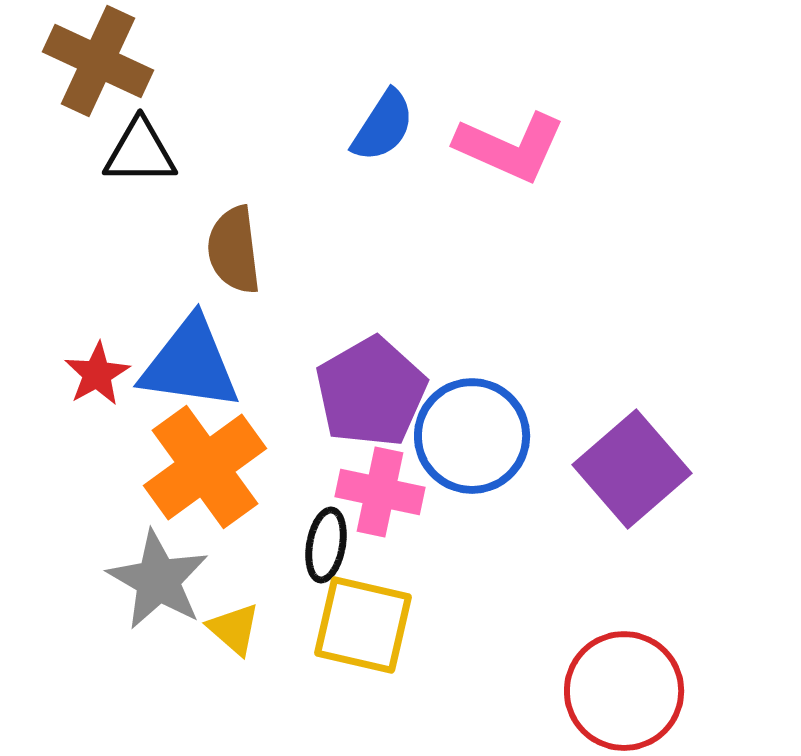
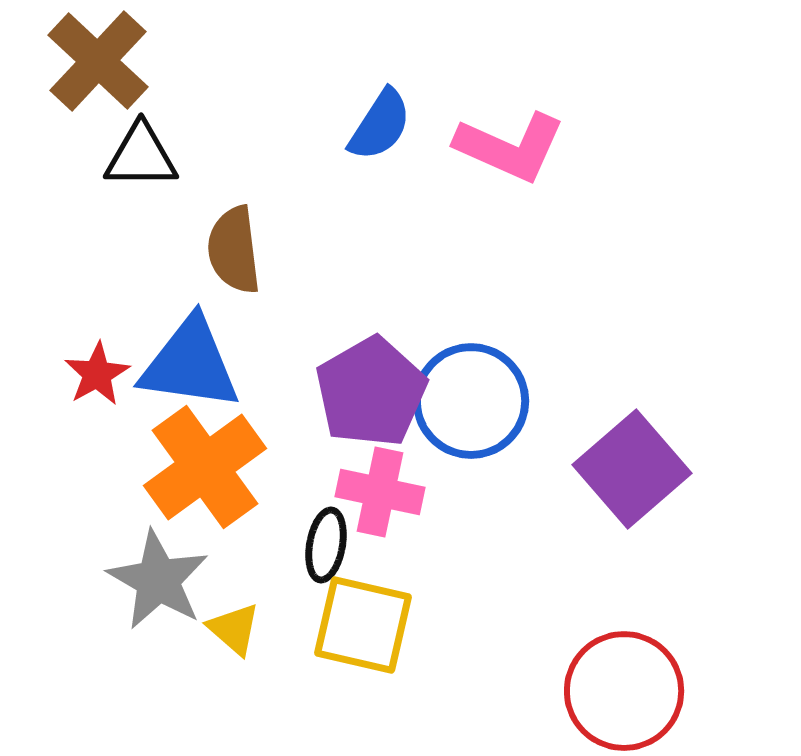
brown cross: rotated 18 degrees clockwise
blue semicircle: moved 3 px left, 1 px up
black triangle: moved 1 px right, 4 px down
blue circle: moved 1 px left, 35 px up
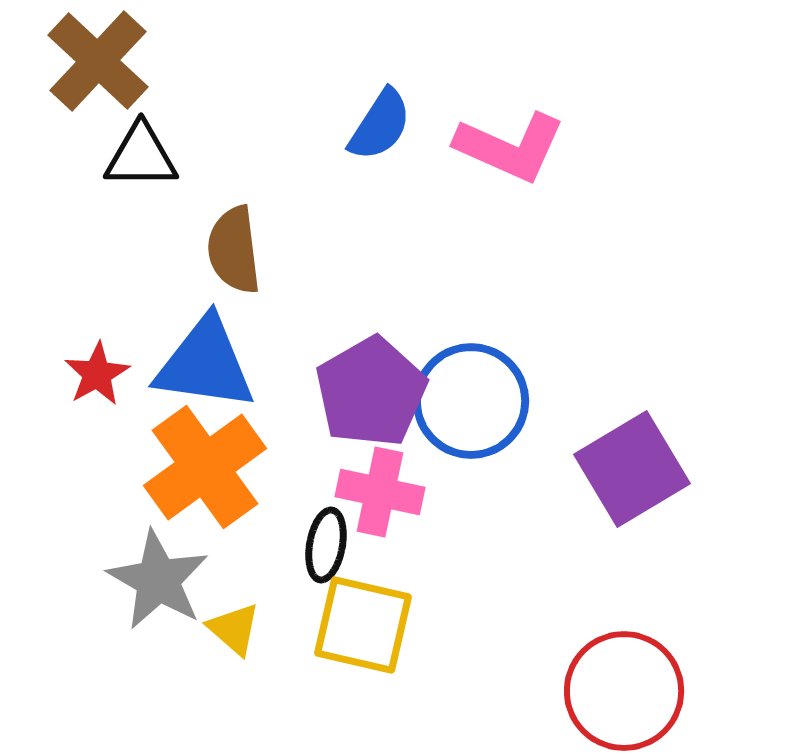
blue triangle: moved 15 px right
purple square: rotated 10 degrees clockwise
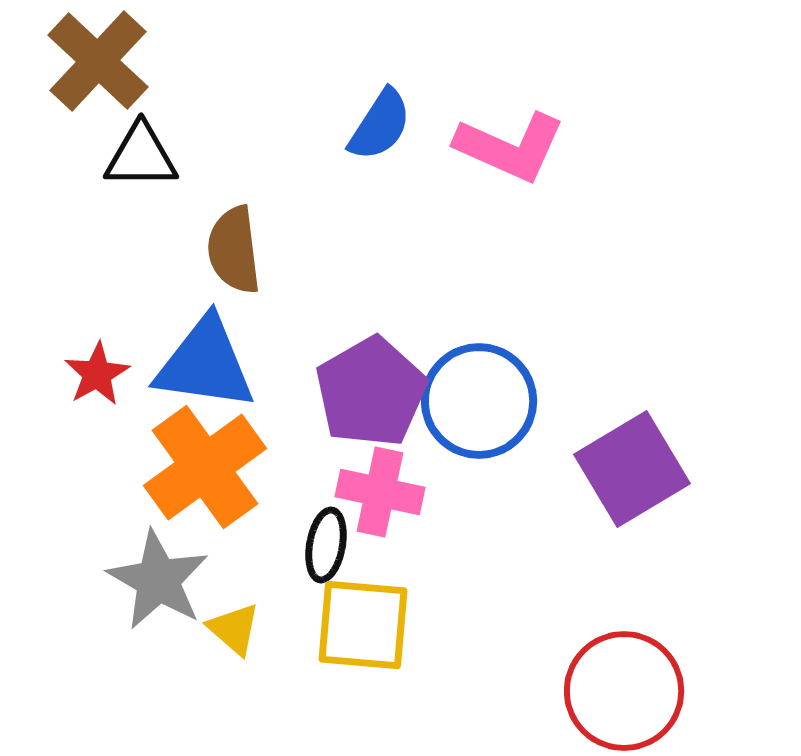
blue circle: moved 8 px right
yellow square: rotated 8 degrees counterclockwise
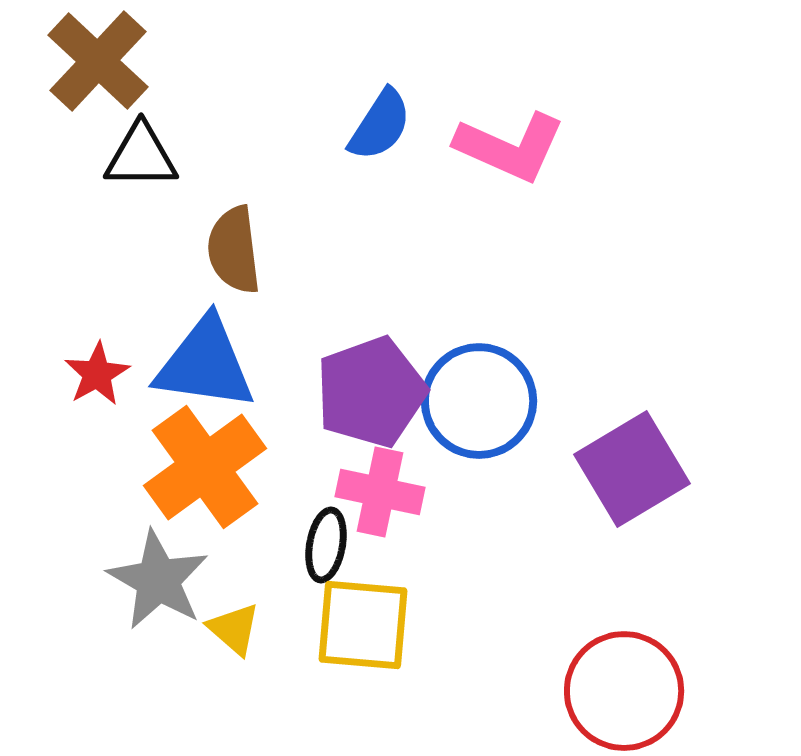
purple pentagon: rotated 10 degrees clockwise
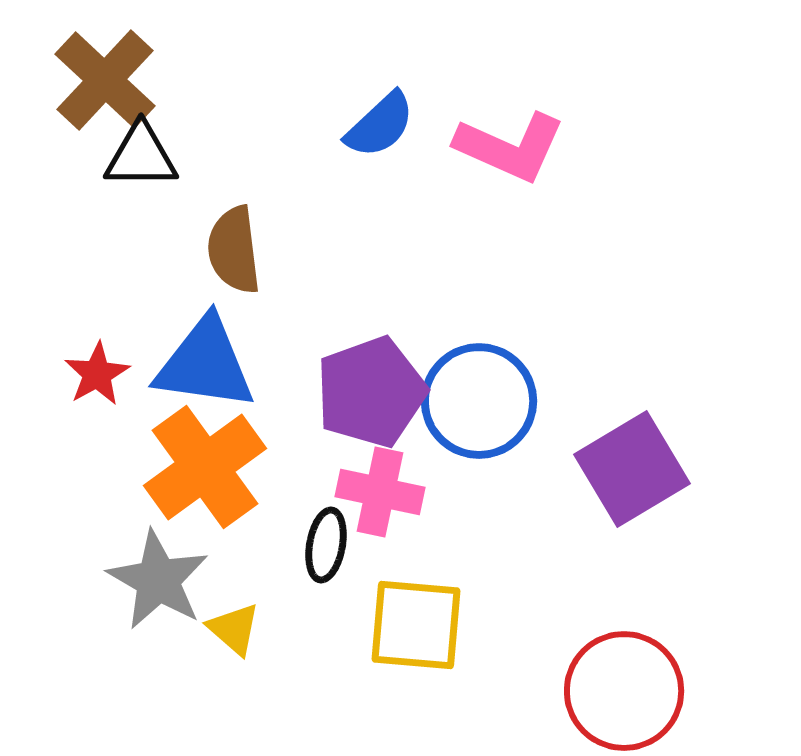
brown cross: moved 7 px right, 19 px down
blue semicircle: rotated 14 degrees clockwise
yellow square: moved 53 px right
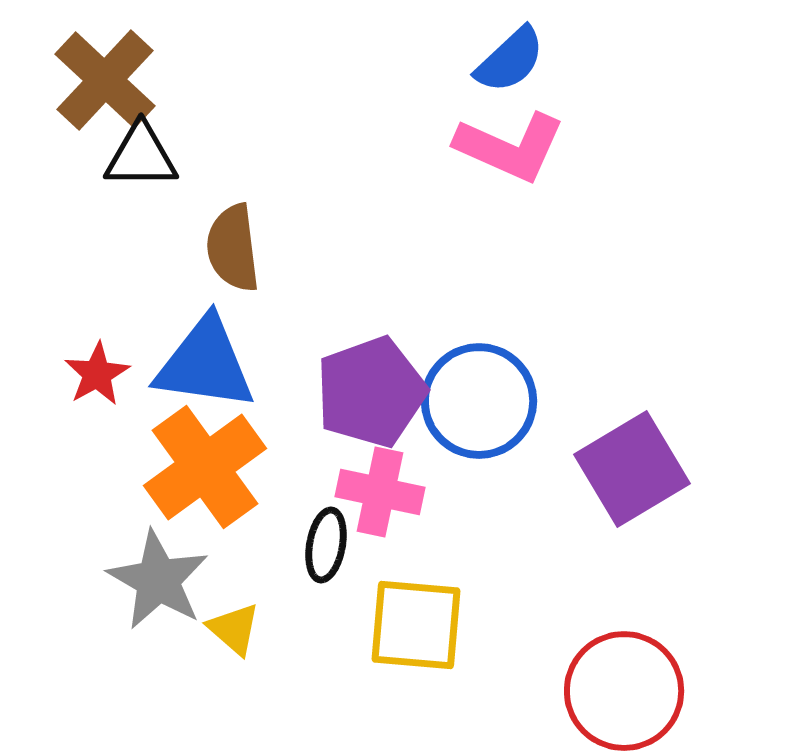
blue semicircle: moved 130 px right, 65 px up
brown semicircle: moved 1 px left, 2 px up
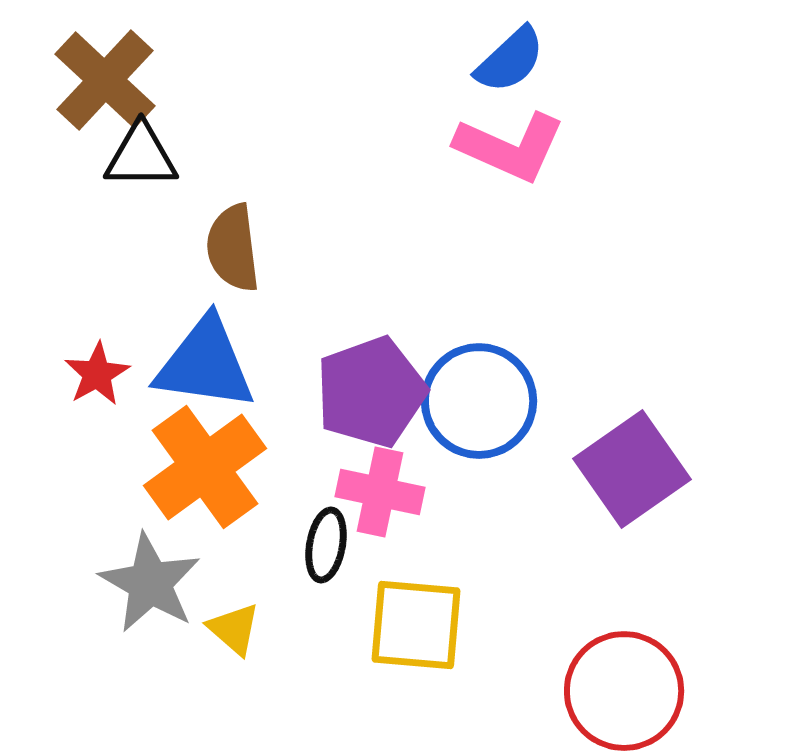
purple square: rotated 4 degrees counterclockwise
gray star: moved 8 px left, 3 px down
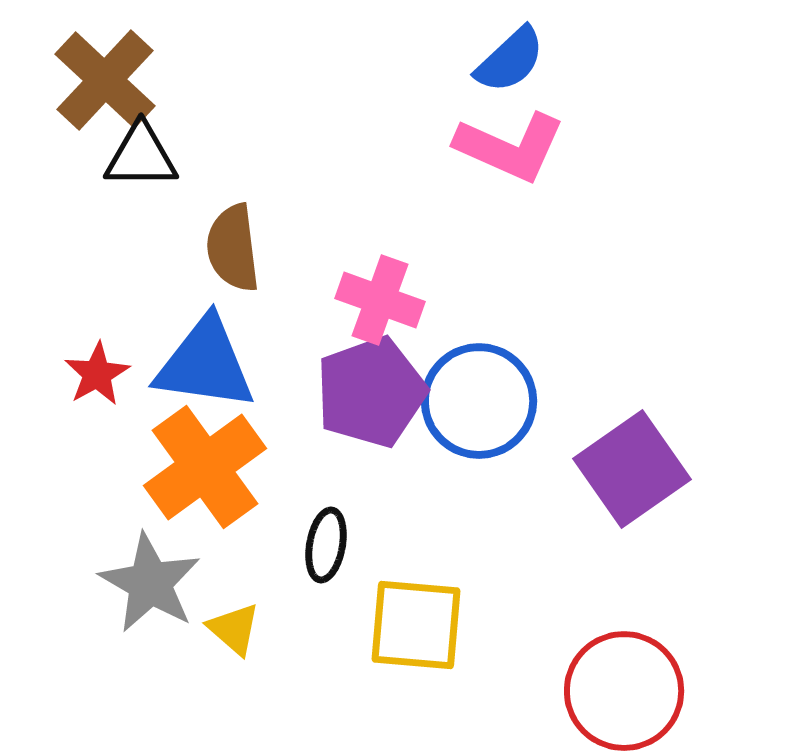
pink cross: moved 192 px up; rotated 8 degrees clockwise
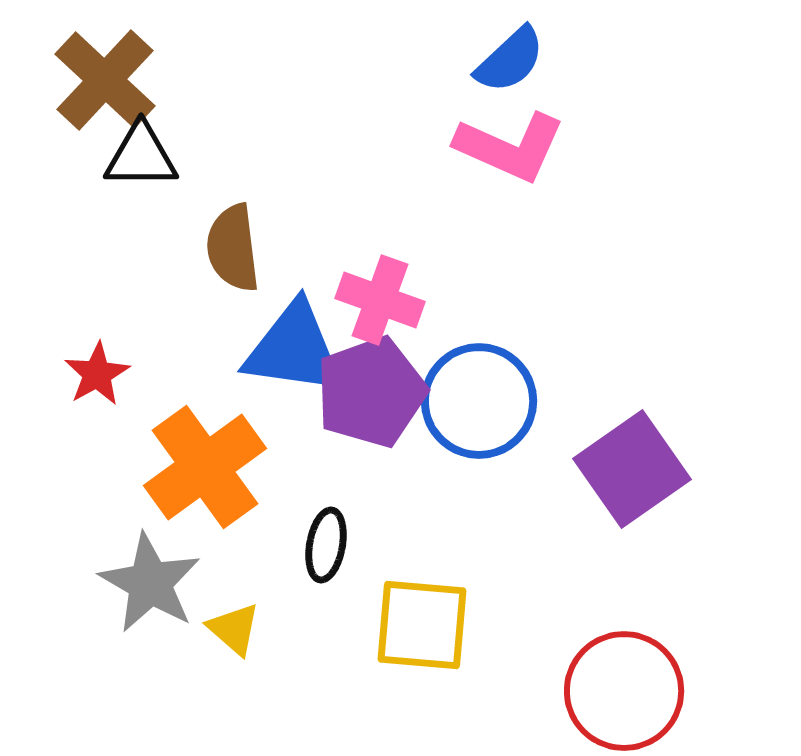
blue triangle: moved 89 px right, 15 px up
yellow square: moved 6 px right
